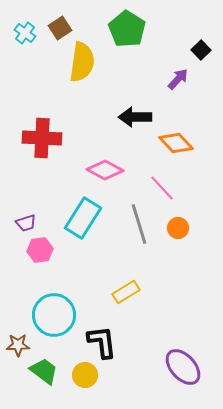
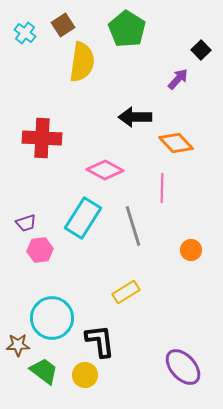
brown square: moved 3 px right, 3 px up
pink line: rotated 44 degrees clockwise
gray line: moved 6 px left, 2 px down
orange circle: moved 13 px right, 22 px down
cyan circle: moved 2 px left, 3 px down
black L-shape: moved 2 px left, 1 px up
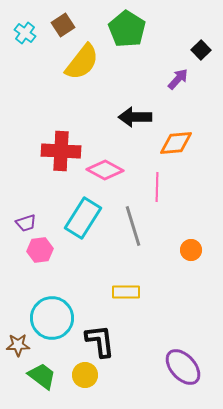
yellow semicircle: rotated 30 degrees clockwise
red cross: moved 19 px right, 13 px down
orange diamond: rotated 52 degrees counterclockwise
pink line: moved 5 px left, 1 px up
yellow rectangle: rotated 32 degrees clockwise
green trapezoid: moved 2 px left, 5 px down
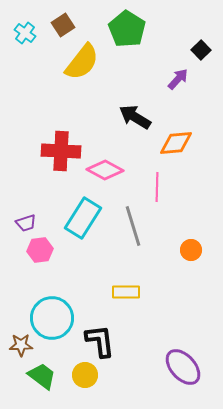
black arrow: rotated 32 degrees clockwise
brown star: moved 3 px right
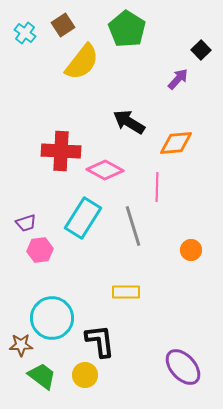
black arrow: moved 6 px left, 5 px down
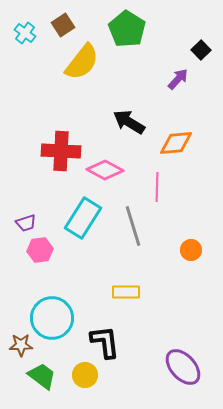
black L-shape: moved 5 px right, 1 px down
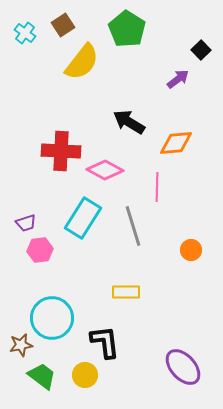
purple arrow: rotated 10 degrees clockwise
brown star: rotated 10 degrees counterclockwise
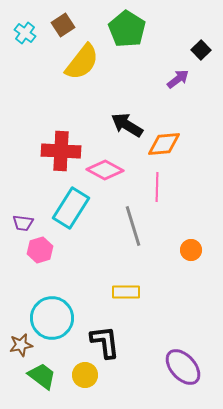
black arrow: moved 2 px left, 3 px down
orange diamond: moved 12 px left, 1 px down
cyan rectangle: moved 12 px left, 10 px up
purple trapezoid: moved 3 px left; rotated 25 degrees clockwise
pink hexagon: rotated 10 degrees counterclockwise
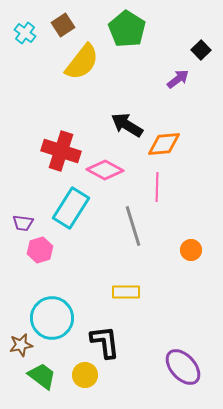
red cross: rotated 15 degrees clockwise
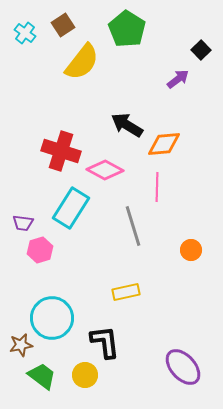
yellow rectangle: rotated 12 degrees counterclockwise
